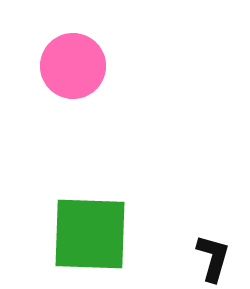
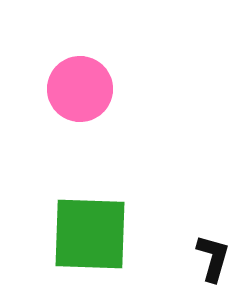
pink circle: moved 7 px right, 23 px down
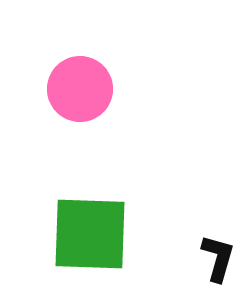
black L-shape: moved 5 px right
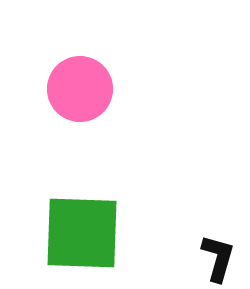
green square: moved 8 px left, 1 px up
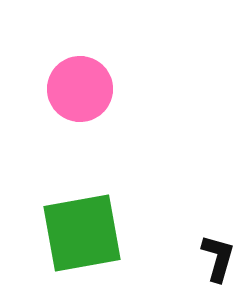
green square: rotated 12 degrees counterclockwise
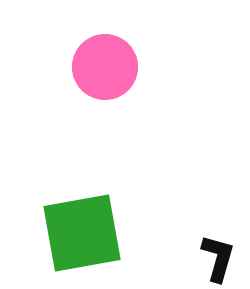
pink circle: moved 25 px right, 22 px up
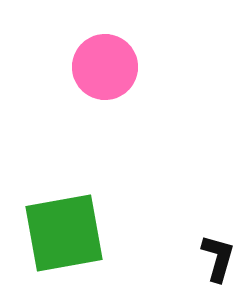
green square: moved 18 px left
